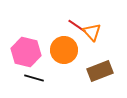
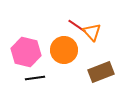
brown rectangle: moved 1 px right, 1 px down
black line: moved 1 px right; rotated 24 degrees counterclockwise
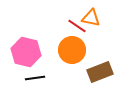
orange triangle: moved 1 px left, 14 px up; rotated 36 degrees counterclockwise
orange circle: moved 8 px right
brown rectangle: moved 1 px left
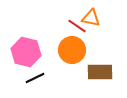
brown rectangle: rotated 20 degrees clockwise
black line: rotated 18 degrees counterclockwise
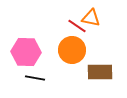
pink hexagon: rotated 12 degrees counterclockwise
black line: rotated 36 degrees clockwise
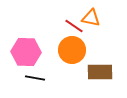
red line: moved 3 px left
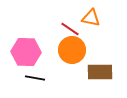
red line: moved 4 px left, 3 px down
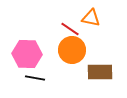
pink hexagon: moved 1 px right, 2 px down
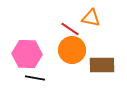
brown rectangle: moved 2 px right, 7 px up
